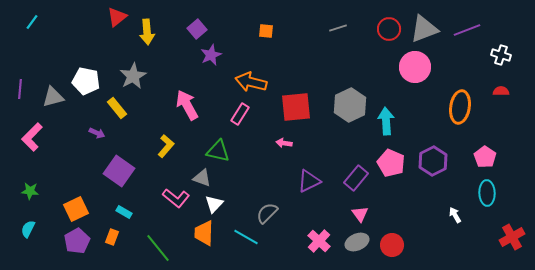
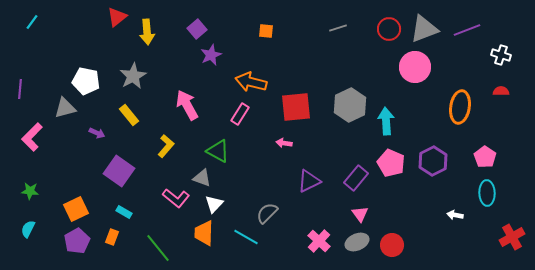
gray triangle at (53, 97): moved 12 px right, 11 px down
yellow rectangle at (117, 108): moved 12 px right, 7 px down
green triangle at (218, 151): rotated 15 degrees clockwise
white arrow at (455, 215): rotated 49 degrees counterclockwise
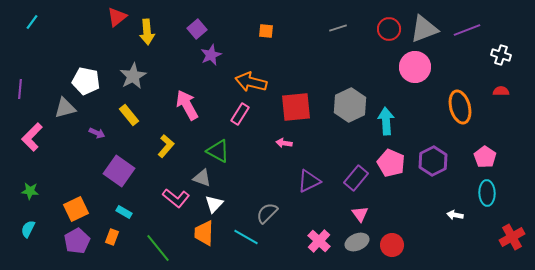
orange ellipse at (460, 107): rotated 24 degrees counterclockwise
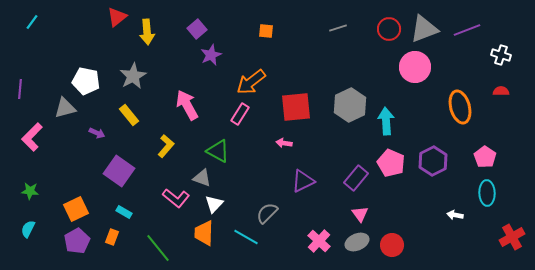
orange arrow at (251, 82): rotated 52 degrees counterclockwise
purple triangle at (309, 181): moved 6 px left
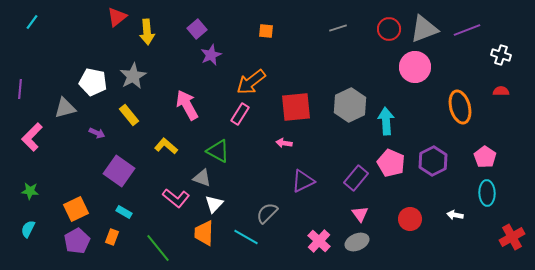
white pentagon at (86, 81): moved 7 px right, 1 px down
yellow L-shape at (166, 146): rotated 90 degrees counterclockwise
red circle at (392, 245): moved 18 px right, 26 px up
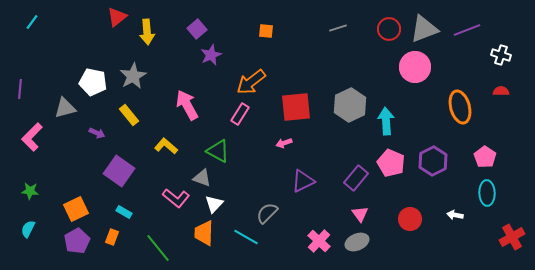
pink arrow at (284, 143): rotated 28 degrees counterclockwise
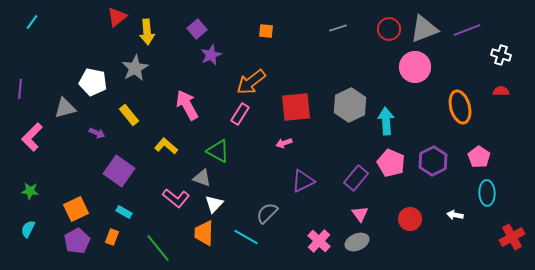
gray star at (133, 76): moved 2 px right, 8 px up
pink pentagon at (485, 157): moved 6 px left
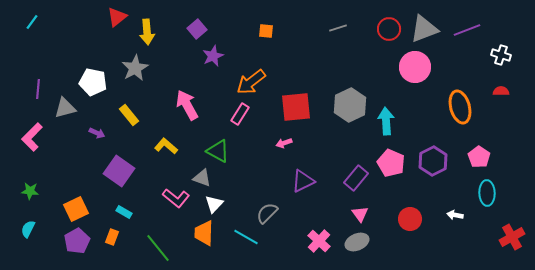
purple star at (211, 55): moved 2 px right, 1 px down
purple line at (20, 89): moved 18 px right
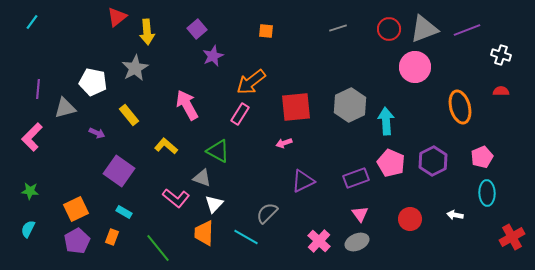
pink pentagon at (479, 157): moved 3 px right; rotated 15 degrees clockwise
purple rectangle at (356, 178): rotated 30 degrees clockwise
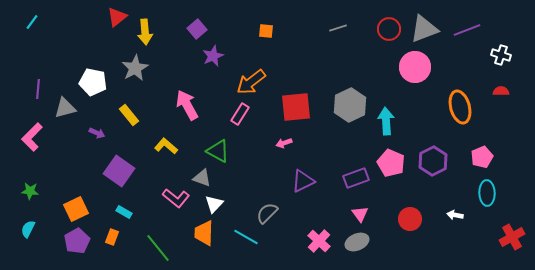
yellow arrow at (147, 32): moved 2 px left
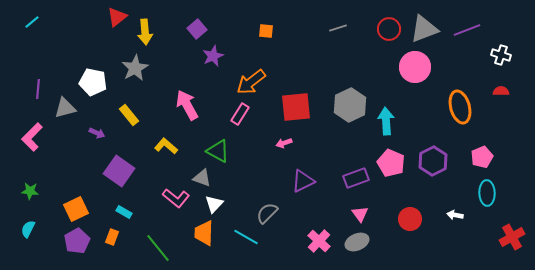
cyan line at (32, 22): rotated 14 degrees clockwise
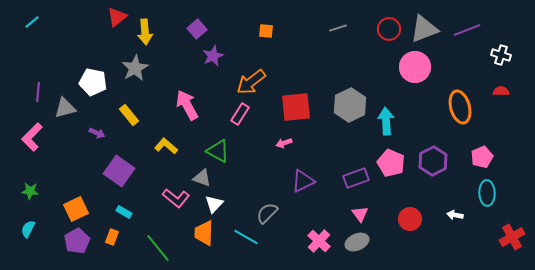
purple line at (38, 89): moved 3 px down
